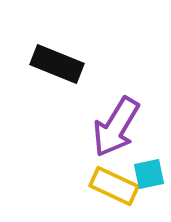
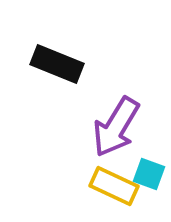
cyan square: rotated 32 degrees clockwise
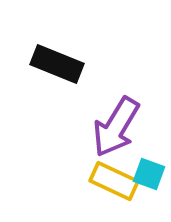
yellow rectangle: moved 5 px up
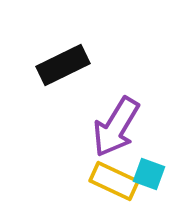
black rectangle: moved 6 px right, 1 px down; rotated 48 degrees counterclockwise
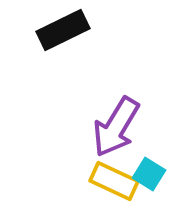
black rectangle: moved 35 px up
cyan square: rotated 12 degrees clockwise
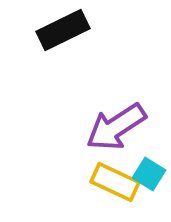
purple arrow: rotated 26 degrees clockwise
yellow rectangle: moved 1 px right, 1 px down
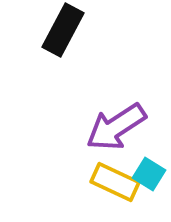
black rectangle: rotated 36 degrees counterclockwise
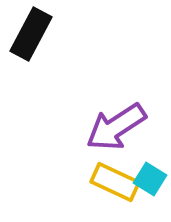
black rectangle: moved 32 px left, 4 px down
cyan square: moved 1 px right, 5 px down
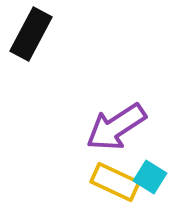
cyan square: moved 2 px up
